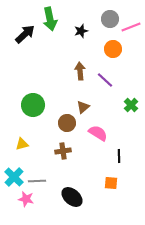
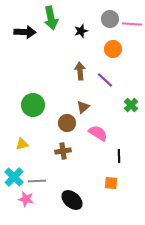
green arrow: moved 1 px right, 1 px up
pink line: moved 1 px right, 3 px up; rotated 24 degrees clockwise
black arrow: moved 2 px up; rotated 45 degrees clockwise
black ellipse: moved 3 px down
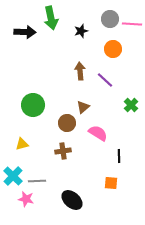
cyan cross: moved 1 px left, 1 px up
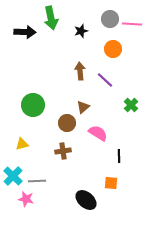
black ellipse: moved 14 px right
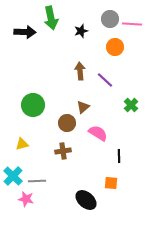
orange circle: moved 2 px right, 2 px up
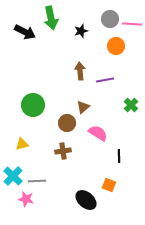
black arrow: rotated 25 degrees clockwise
orange circle: moved 1 px right, 1 px up
purple line: rotated 54 degrees counterclockwise
orange square: moved 2 px left, 2 px down; rotated 16 degrees clockwise
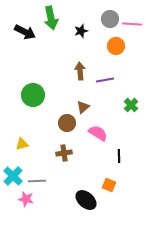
green circle: moved 10 px up
brown cross: moved 1 px right, 2 px down
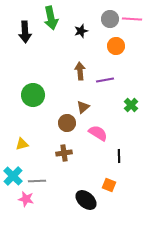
pink line: moved 5 px up
black arrow: rotated 60 degrees clockwise
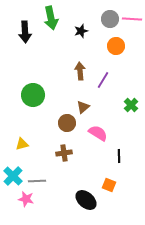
purple line: moved 2 px left; rotated 48 degrees counterclockwise
